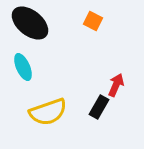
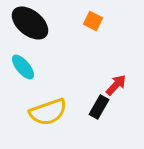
cyan ellipse: rotated 16 degrees counterclockwise
red arrow: rotated 20 degrees clockwise
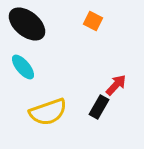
black ellipse: moved 3 px left, 1 px down
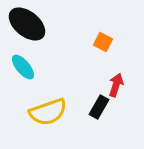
orange square: moved 10 px right, 21 px down
red arrow: rotated 25 degrees counterclockwise
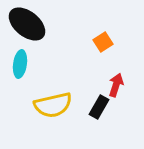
orange square: rotated 30 degrees clockwise
cyan ellipse: moved 3 px left, 3 px up; rotated 48 degrees clockwise
yellow semicircle: moved 5 px right, 7 px up; rotated 6 degrees clockwise
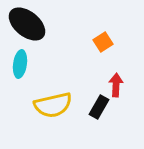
red arrow: rotated 15 degrees counterclockwise
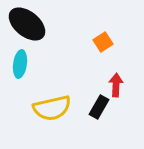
yellow semicircle: moved 1 px left, 3 px down
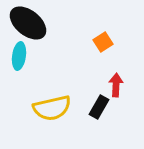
black ellipse: moved 1 px right, 1 px up
cyan ellipse: moved 1 px left, 8 px up
